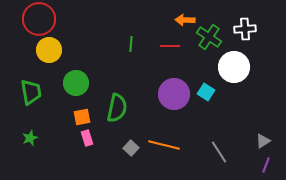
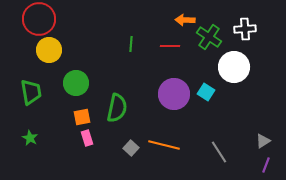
green star: rotated 21 degrees counterclockwise
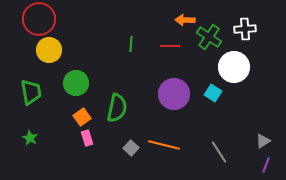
cyan square: moved 7 px right, 1 px down
orange square: rotated 24 degrees counterclockwise
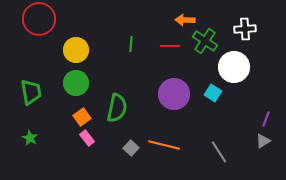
green cross: moved 4 px left, 4 px down
yellow circle: moved 27 px right
pink rectangle: rotated 21 degrees counterclockwise
purple line: moved 46 px up
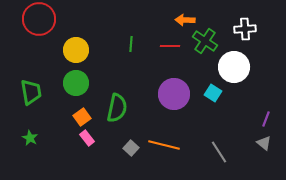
gray triangle: moved 1 px right, 2 px down; rotated 49 degrees counterclockwise
